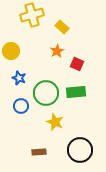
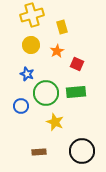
yellow rectangle: rotated 32 degrees clockwise
yellow circle: moved 20 px right, 6 px up
blue star: moved 8 px right, 4 px up
black circle: moved 2 px right, 1 px down
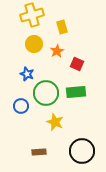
yellow circle: moved 3 px right, 1 px up
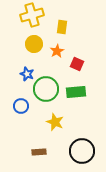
yellow rectangle: rotated 24 degrees clockwise
green circle: moved 4 px up
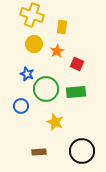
yellow cross: rotated 35 degrees clockwise
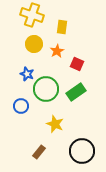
green rectangle: rotated 30 degrees counterclockwise
yellow star: moved 2 px down
brown rectangle: rotated 48 degrees counterclockwise
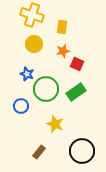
orange star: moved 6 px right; rotated 16 degrees clockwise
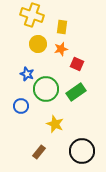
yellow circle: moved 4 px right
orange star: moved 2 px left, 2 px up
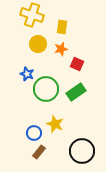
blue circle: moved 13 px right, 27 px down
